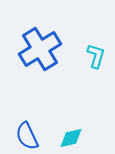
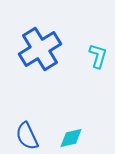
cyan L-shape: moved 2 px right
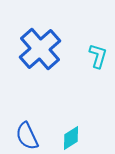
blue cross: rotated 9 degrees counterclockwise
cyan diamond: rotated 20 degrees counterclockwise
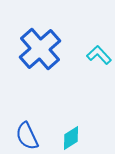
cyan L-shape: moved 1 px right, 1 px up; rotated 60 degrees counterclockwise
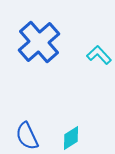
blue cross: moved 1 px left, 7 px up
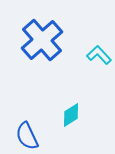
blue cross: moved 3 px right, 2 px up
cyan diamond: moved 23 px up
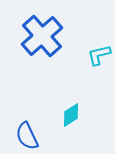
blue cross: moved 4 px up
cyan L-shape: rotated 60 degrees counterclockwise
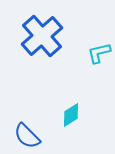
cyan L-shape: moved 2 px up
blue semicircle: rotated 20 degrees counterclockwise
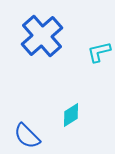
cyan L-shape: moved 1 px up
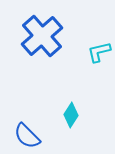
cyan diamond: rotated 25 degrees counterclockwise
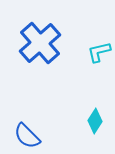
blue cross: moved 2 px left, 7 px down
cyan diamond: moved 24 px right, 6 px down
